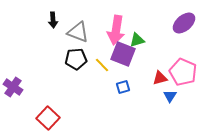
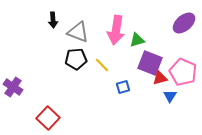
purple square: moved 27 px right, 9 px down
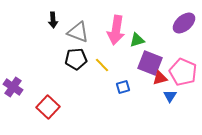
red square: moved 11 px up
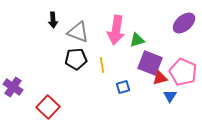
yellow line: rotated 35 degrees clockwise
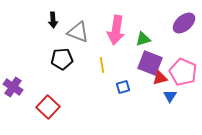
green triangle: moved 6 px right, 1 px up
black pentagon: moved 14 px left
